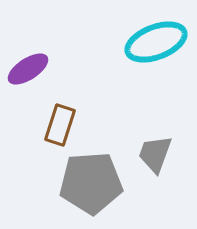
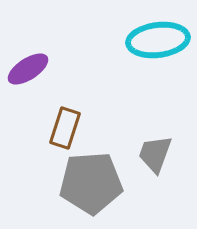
cyan ellipse: moved 2 px right, 2 px up; rotated 14 degrees clockwise
brown rectangle: moved 5 px right, 3 px down
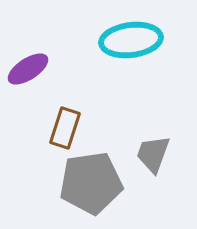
cyan ellipse: moved 27 px left
gray trapezoid: moved 2 px left
gray pentagon: rotated 4 degrees counterclockwise
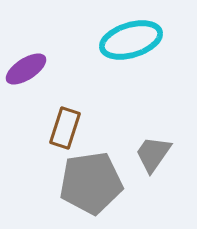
cyan ellipse: rotated 10 degrees counterclockwise
purple ellipse: moved 2 px left
gray trapezoid: rotated 15 degrees clockwise
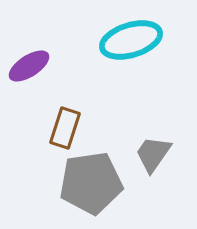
purple ellipse: moved 3 px right, 3 px up
